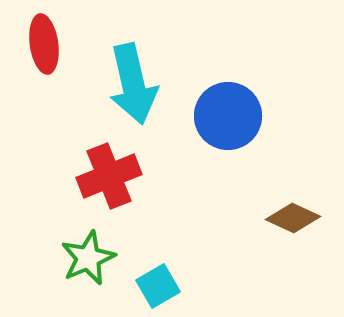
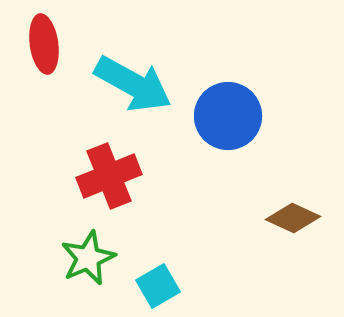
cyan arrow: rotated 48 degrees counterclockwise
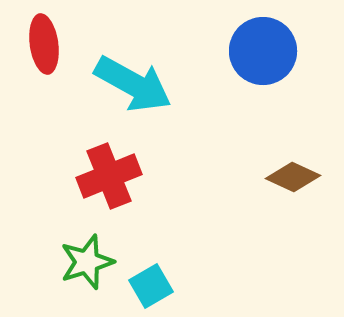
blue circle: moved 35 px right, 65 px up
brown diamond: moved 41 px up
green star: moved 1 px left, 4 px down; rotated 6 degrees clockwise
cyan square: moved 7 px left
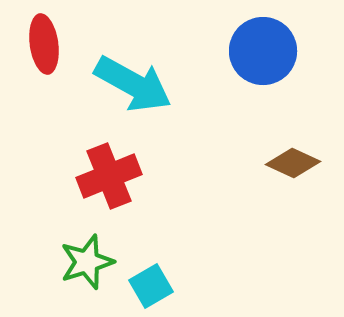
brown diamond: moved 14 px up
